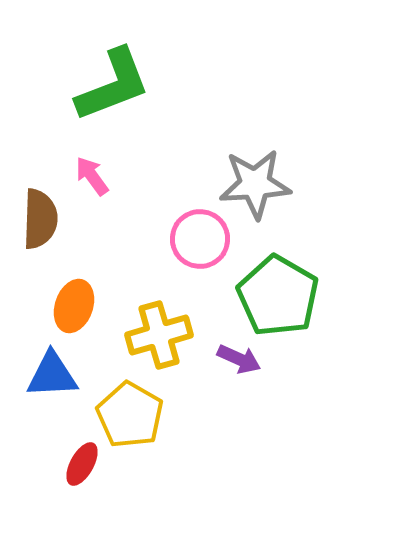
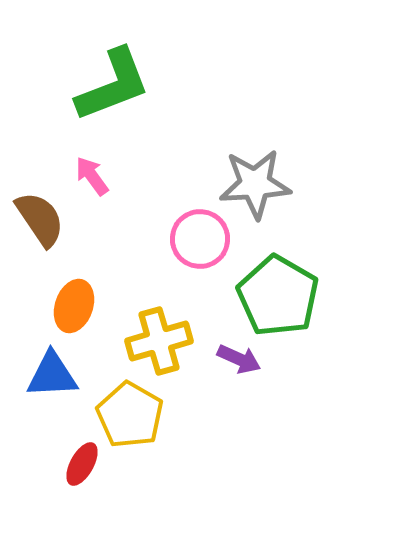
brown semicircle: rotated 36 degrees counterclockwise
yellow cross: moved 6 px down
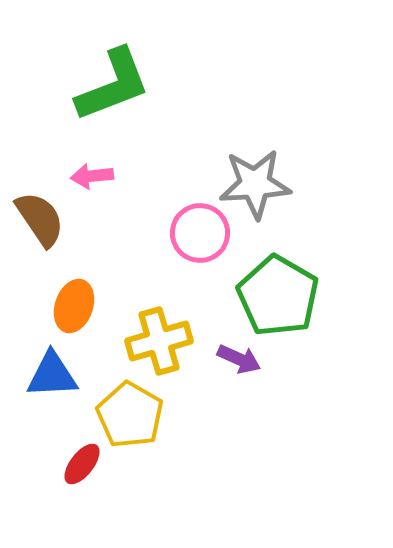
pink arrow: rotated 60 degrees counterclockwise
pink circle: moved 6 px up
red ellipse: rotated 9 degrees clockwise
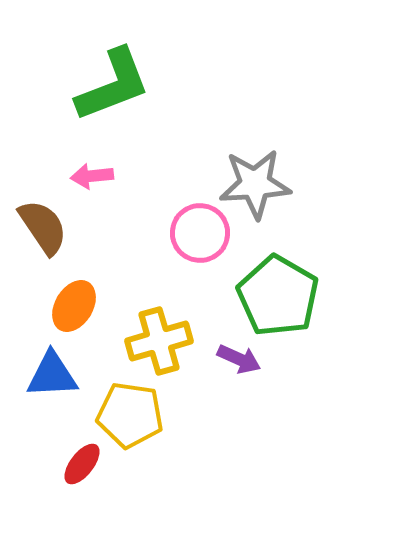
brown semicircle: moved 3 px right, 8 px down
orange ellipse: rotated 12 degrees clockwise
yellow pentagon: rotated 22 degrees counterclockwise
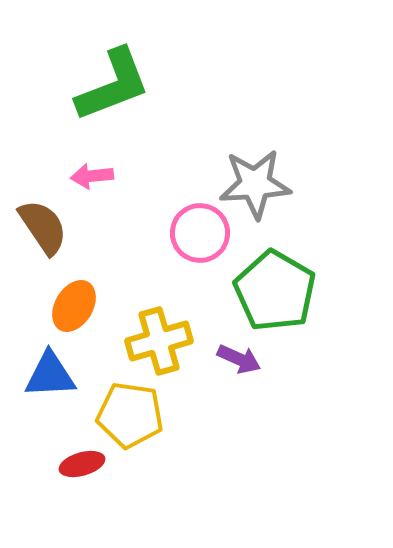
green pentagon: moved 3 px left, 5 px up
blue triangle: moved 2 px left
red ellipse: rotated 36 degrees clockwise
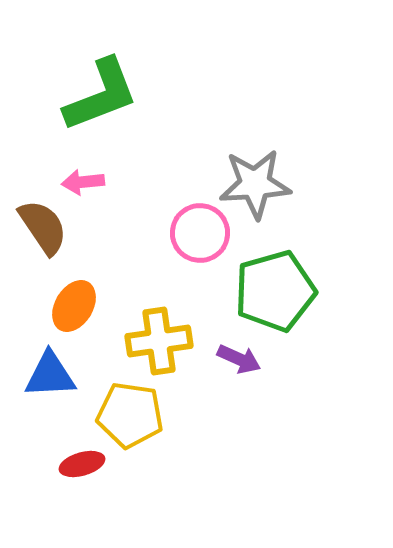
green L-shape: moved 12 px left, 10 px down
pink arrow: moved 9 px left, 6 px down
green pentagon: rotated 26 degrees clockwise
yellow cross: rotated 8 degrees clockwise
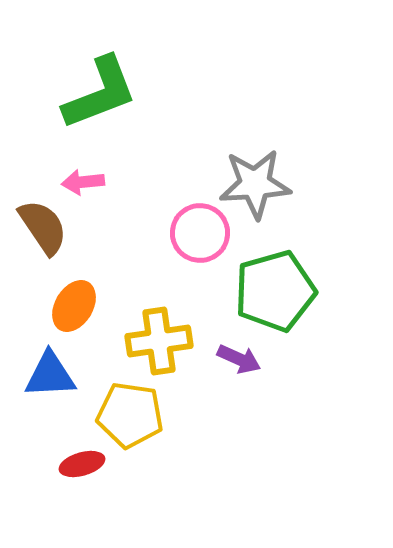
green L-shape: moved 1 px left, 2 px up
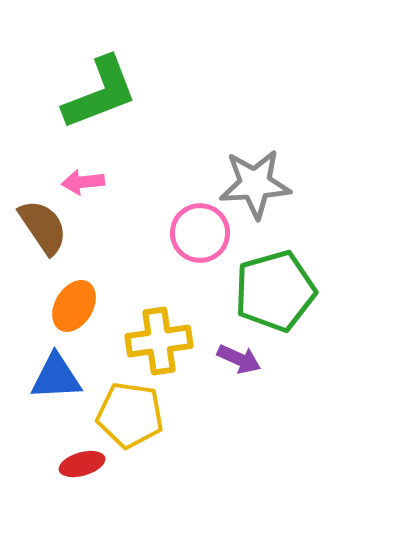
blue triangle: moved 6 px right, 2 px down
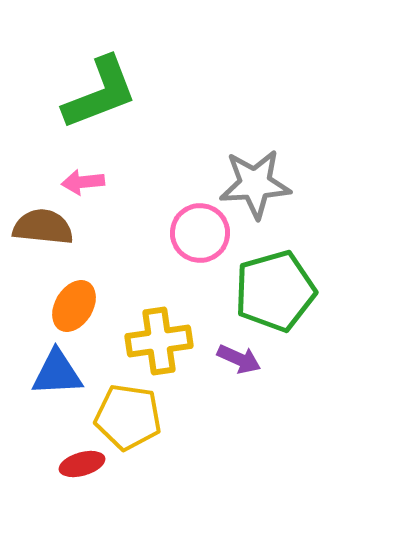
brown semicircle: rotated 50 degrees counterclockwise
blue triangle: moved 1 px right, 4 px up
yellow pentagon: moved 2 px left, 2 px down
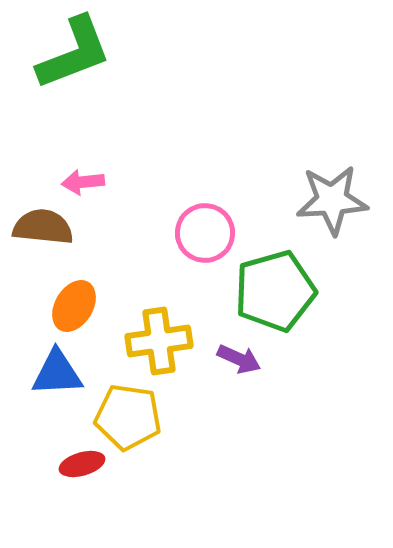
green L-shape: moved 26 px left, 40 px up
gray star: moved 77 px right, 16 px down
pink circle: moved 5 px right
